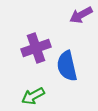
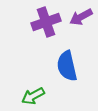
purple arrow: moved 2 px down
purple cross: moved 10 px right, 26 px up
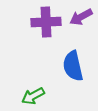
purple cross: rotated 16 degrees clockwise
blue semicircle: moved 6 px right
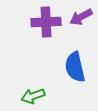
blue semicircle: moved 2 px right, 1 px down
green arrow: rotated 10 degrees clockwise
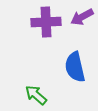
purple arrow: moved 1 px right
green arrow: moved 3 px right, 1 px up; rotated 60 degrees clockwise
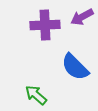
purple cross: moved 1 px left, 3 px down
blue semicircle: rotated 32 degrees counterclockwise
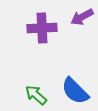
purple cross: moved 3 px left, 3 px down
blue semicircle: moved 24 px down
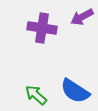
purple cross: rotated 12 degrees clockwise
blue semicircle: rotated 12 degrees counterclockwise
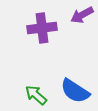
purple arrow: moved 2 px up
purple cross: rotated 16 degrees counterclockwise
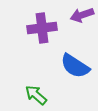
purple arrow: rotated 10 degrees clockwise
blue semicircle: moved 25 px up
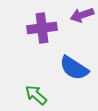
blue semicircle: moved 1 px left, 2 px down
